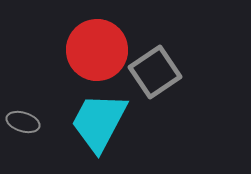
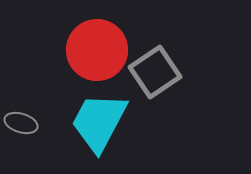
gray ellipse: moved 2 px left, 1 px down
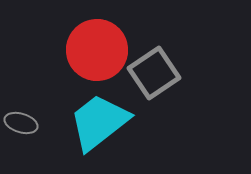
gray square: moved 1 px left, 1 px down
cyan trapezoid: rotated 24 degrees clockwise
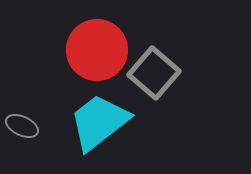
gray square: rotated 15 degrees counterclockwise
gray ellipse: moved 1 px right, 3 px down; rotated 8 degrees clockwise
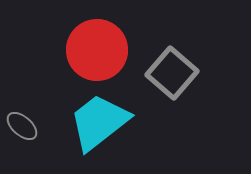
gray square: moved 18 px right
gray ellipse: rotated 16 degrees clockwise
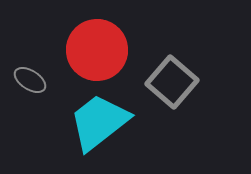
gray square: moved 9 px down
gray ellipse: moved 8 px right, 46 px up; rotated 8 degrees counterclockwise
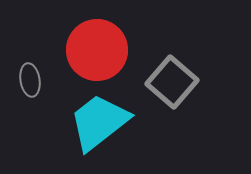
gray ellipse: rotated 48 degrees clockwise
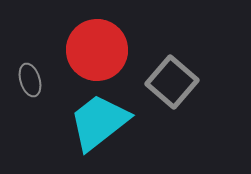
gray ellipse: rotated 8 degrees counterclockwise
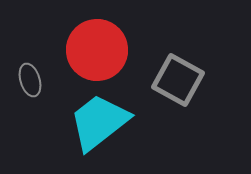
gray square: moved 6 px right, 2 px up; rotated 12 degrees counterclockwise
